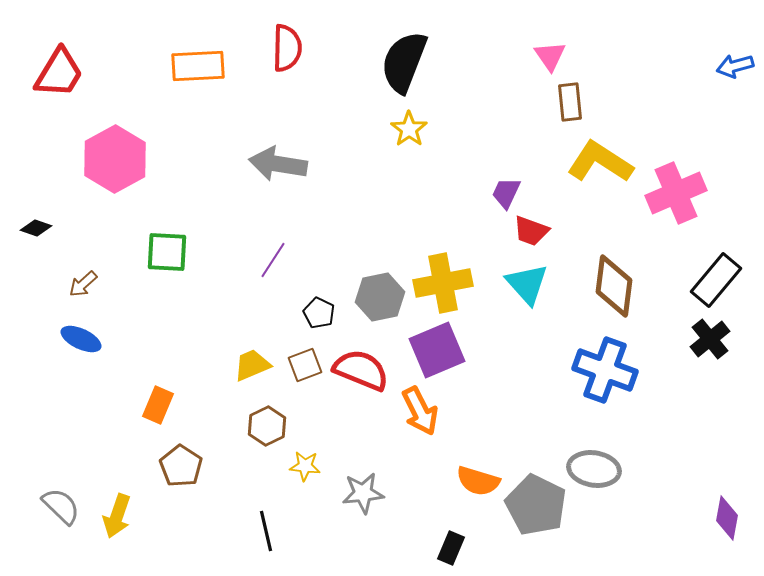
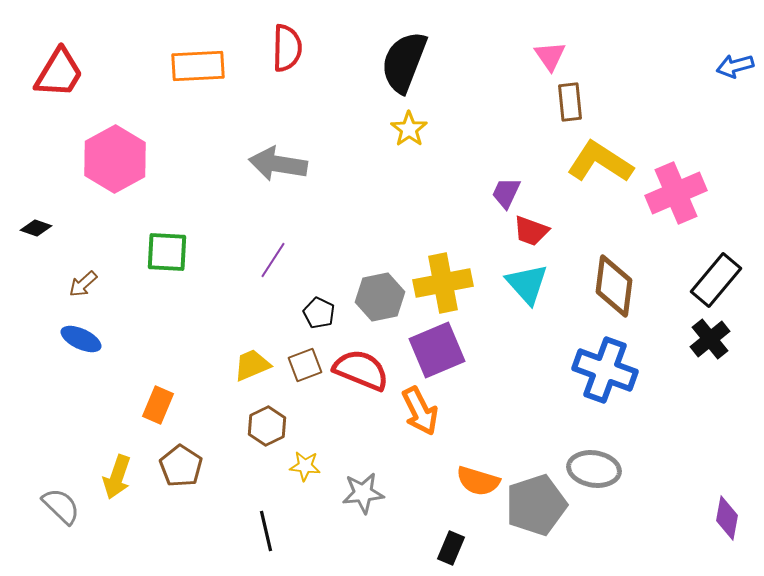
gray pentagon at (536, 505): rotated 28 degrees clockwise
yellow arrow at (117, 516): moved 39 px up
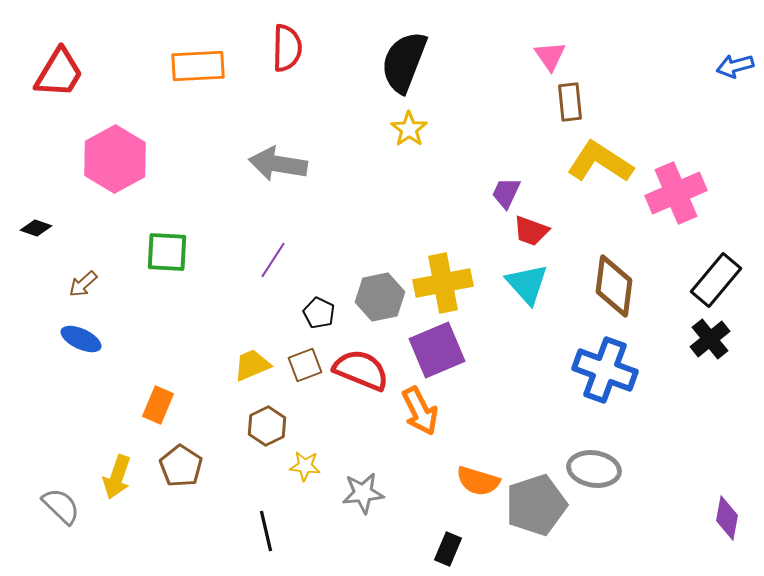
black rectangle at (451, 548): moved 3 px left, 1 px down
